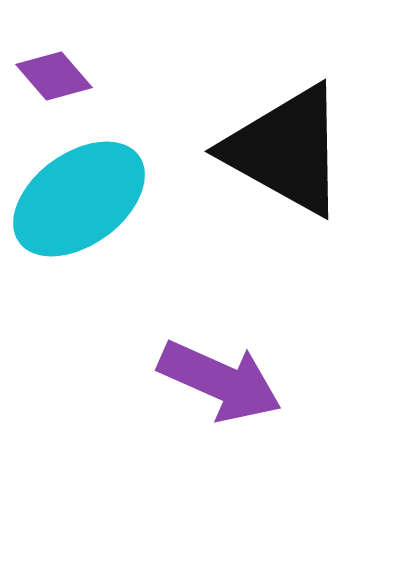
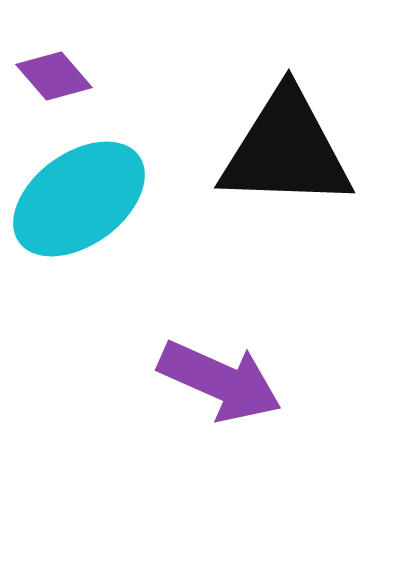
black triangle: rotated 27 degrees counterclockwise
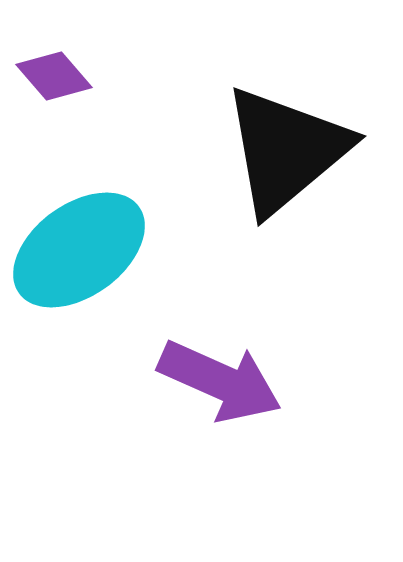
black triangle: rotated 42 degrees counterclockwise
cyan ellipse: moved 51 px down
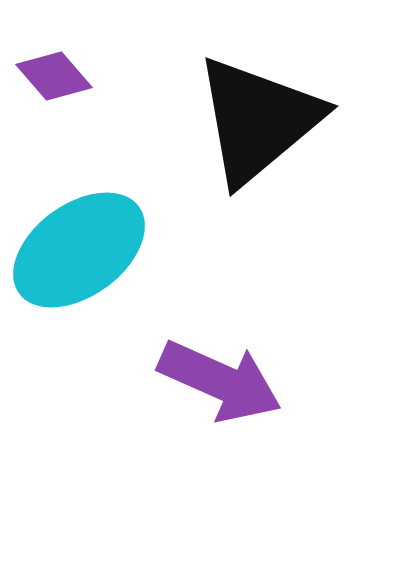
black triangle: moved 28 px left, 30 px up
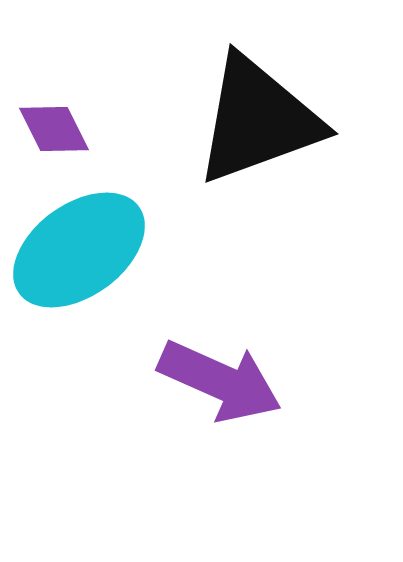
purple diamond: moved 53 px down; rotated 14 degrees clockwise
black triangle: rotated 20 degrees clockwise
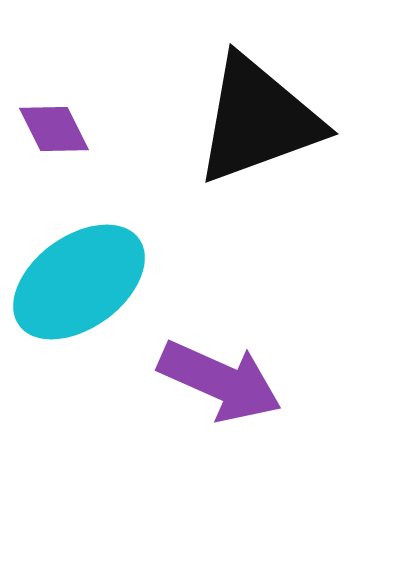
cyan ellipse: moved 32 px down
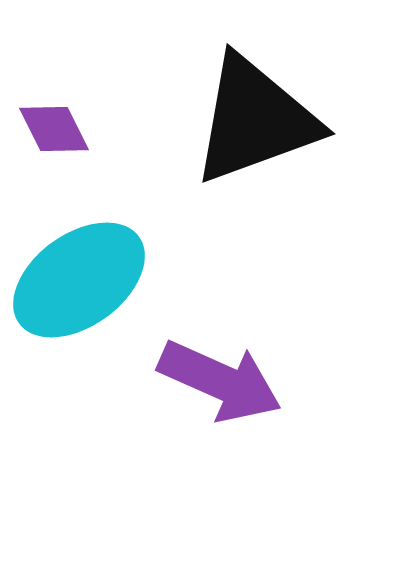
black triangle: moved 3 px left
cyan ellipse: moved 2 px up
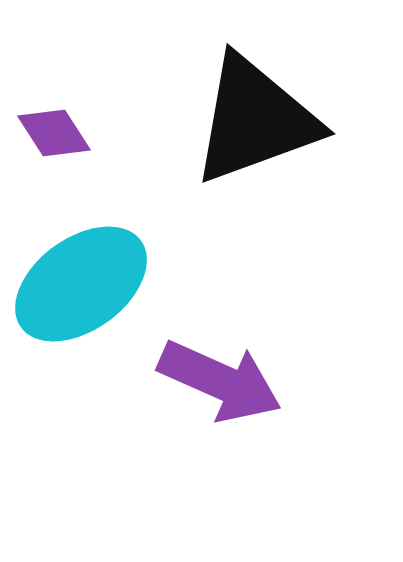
purple diamond: moved 4 px down; rotated 6 degrees counterclockwise
cyan ellipse: moved 2 px right, 4 px down
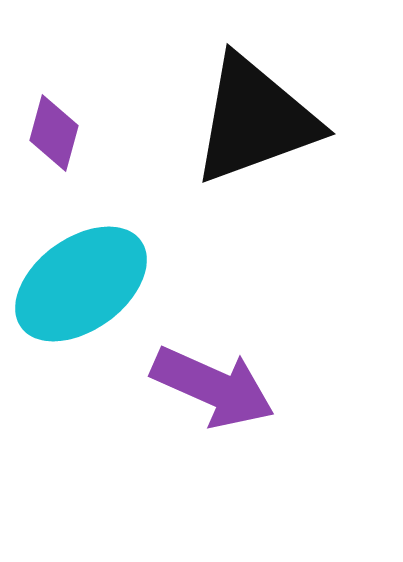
purple diamond: rotated 48 degrees clockwise
purple arrow: moved 7 px left, 6 px down
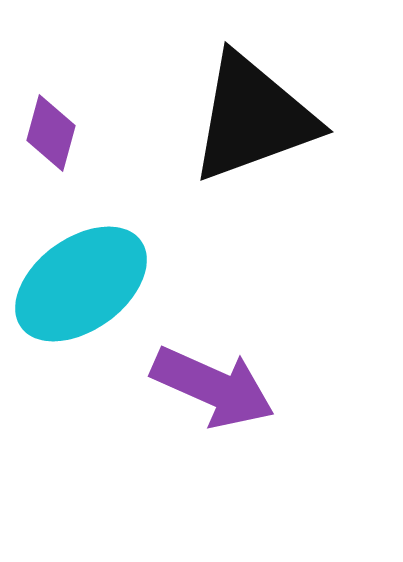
black triangle: moved 2 px left, 2 px up
purple diamond: moved 3 px left
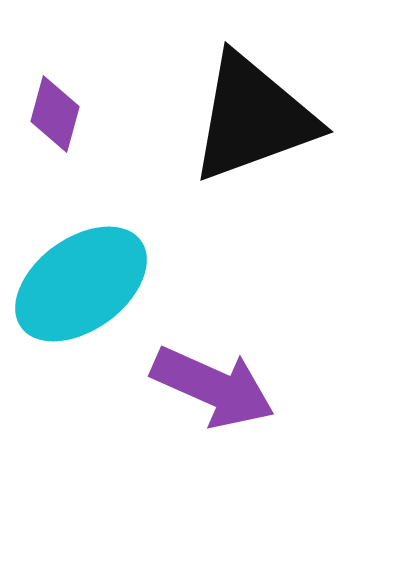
purple diamond: moved 4 px right, 19 px up
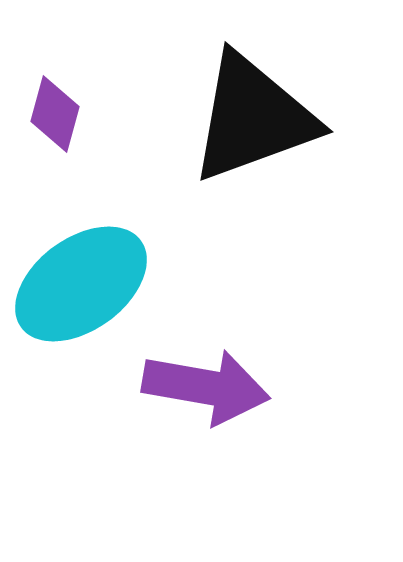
purple arrow: moved 7 px left; rotated 14 degrees counterclockwise
